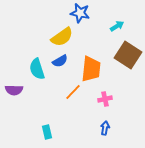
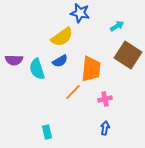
purple semicircle: moved 30 px up
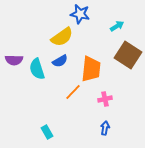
blue star: moved 1 px down
cyan rectangle: rotated 16 degrees counterclockwise
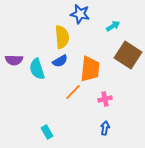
cyan arrow: moved 4 px left
yellow semicircle: rotated 60 degrees counterclockwise
orange trapezoid: moved 1 px left
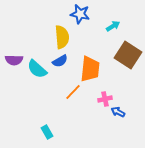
cyan semicircle: rotated 30 degrees counterclockwise
blue arrow: moved 13 px right, 16 px up; rotated 72 degrees counterclockwise
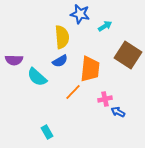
cyan arrow: moved 8 px left
cyan semicircle: moved 8 px down
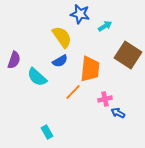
yellow semicircle: rotated 30 degrees counterclockwise
purple semicircle: rotated 72 degrees counterclockwise
blue arrow: moved 1 px down
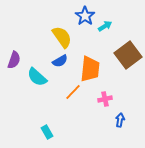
blue star: moved 5 px right, 2 px down; rotated 24 degrees clockwise
brown square: rotated 20 degrees clockwise
blue arrow: moved 2 px right, 7 px down; rotated 72 degrees clockwise
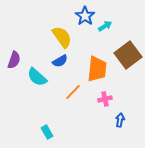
orange trapezoid: moved 7 px right
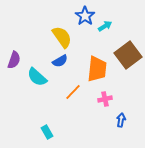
blue arrow: moved 1 px right
